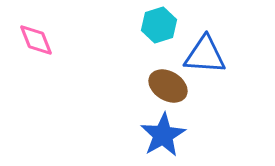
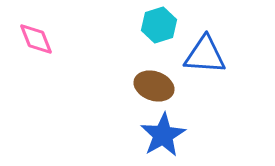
pink diamond: moved 1 px up
brown ellipse: moved 14 px left; rotated 12 degrees counterclockwise
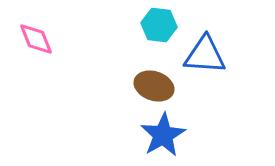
cyan hexagon: rotated 24 degrees clockwise
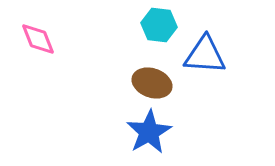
pink diamond: moved 2 px right
brown ellipse: moved 2 px left, 3 px up
blue star: moved 14 px left, 3 px up
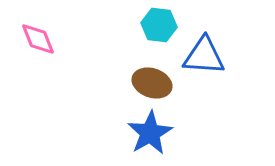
blue triangle: moved 1 px left, 1 px down
blue star: moved 1 px right, 1 px down
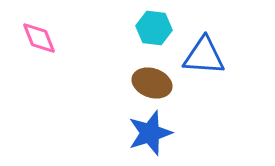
cyan hexagon: moved 5 px left, 3 px down
pink diamond: moved 1 px right, 1 px up
blue star: rotated 12 degrees clockwise
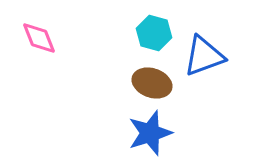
cyan hexagon: moved 5 px down; rotated 8 degrees clockwise
blue triangle: rotated 24 degrees counterclockwise
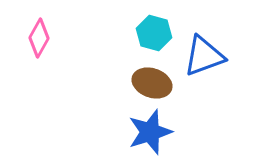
pink diamond: rotated 51 degrees clockwise
blue star: moved 1 px up
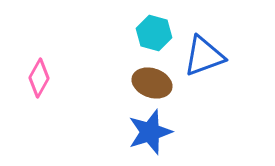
pink diamond: moved 40 px down
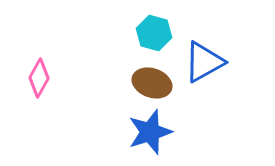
blue triangle: moved 6 px down; rotated 9 degrees counterclockwise
